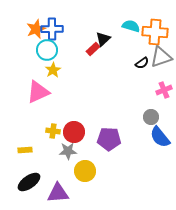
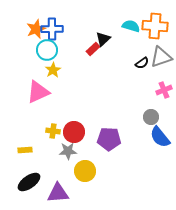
orange cross: moved 6 px up
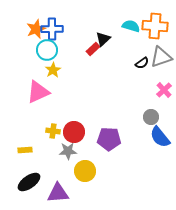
pink cross: rotated 21 degrees counterclockwise
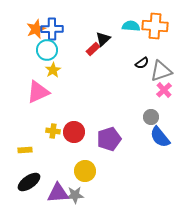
cyan semicircle: rotated 12 degrees counterclockwise
gray triangle: moved 14 px down
purple pentagon: rotated 20 degrees counterclockwise
gray star: moved 7 px right, 44 px down
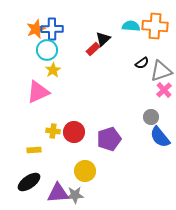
yellow rectangle: moved 9 px right
